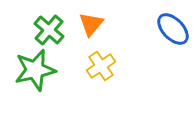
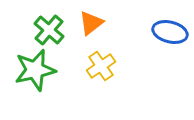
orange triangle: moved 1 px up; rotated 12 degrees clockwise
blue ellipse: moved 3 px left, 3 px down; rotated 32 degrees counterclockwise
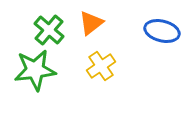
blue ellipse: moved 8 px left, 1 px up
green star: rotated 6 degrees clockwise
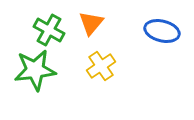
orange triangle: rotated 12 degrees counterclockwise
green cross: rotated 12 degrees counterclockwise
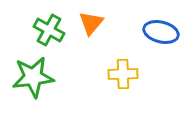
blue ellipse: moved 1 px left, 1 px down
yellow cross: moved 22 px right, 8 px down; rotated 32 degrees clockwise
green star: moved 2 px left, 7 px down
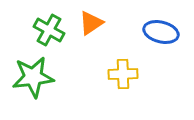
orange triangle: rotated 16 degrees clockwise
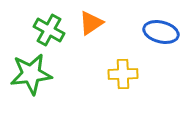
green star: moved 2 px left, 3 px up
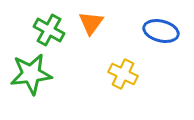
orange triangle: rotated 20 degrees counterclockwise
blue ellipse: moved 1 px up
yellow cross: rotated 28 degrees clockwise
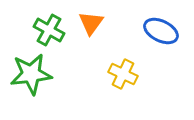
blue ellipse: rotated 12 degrees clockwise
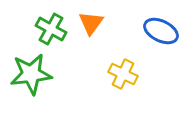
green cross: moved 2 px right, 1 px up
